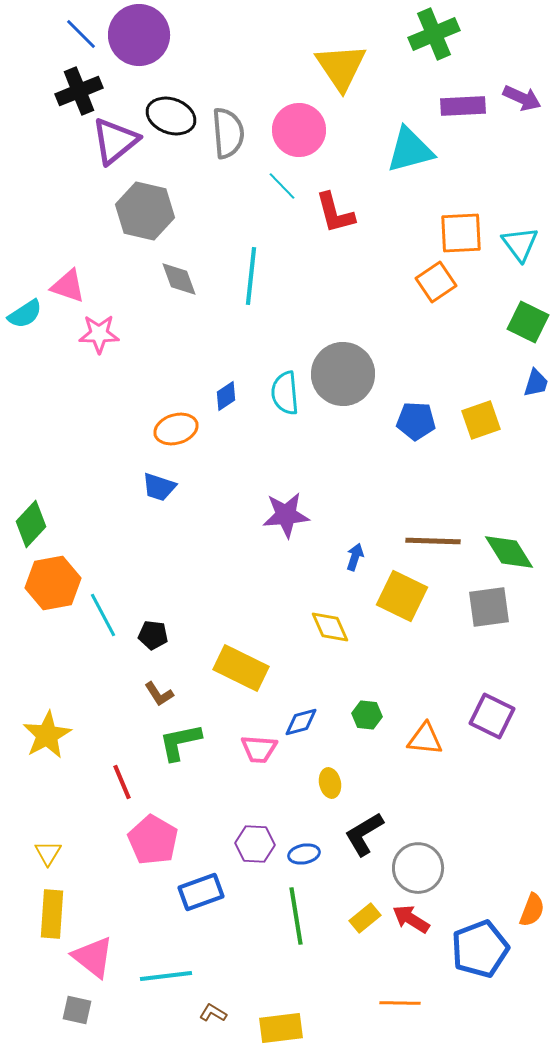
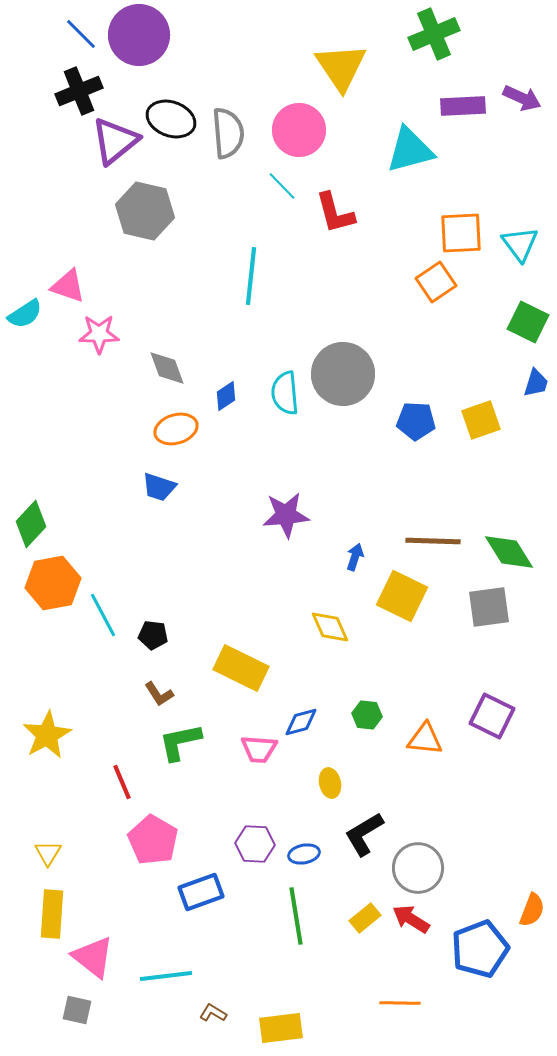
black ellipse at (171, 116): moved 3 px down
gray diamond at (179, 279): moved 12 px left, 89 px down
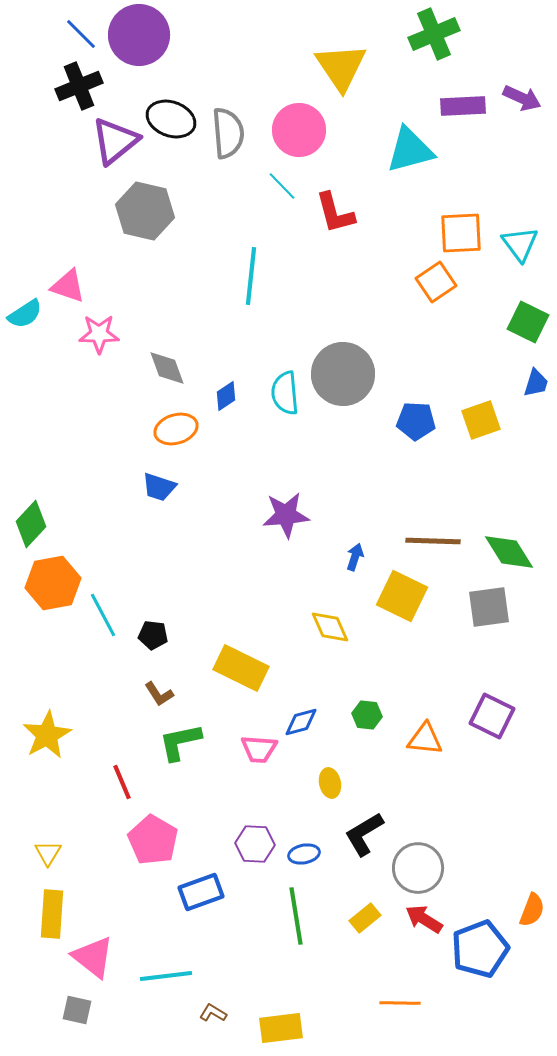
black cross at (79, 91): moved 5 px up
red arrow at (411, 919): moved 13 px right
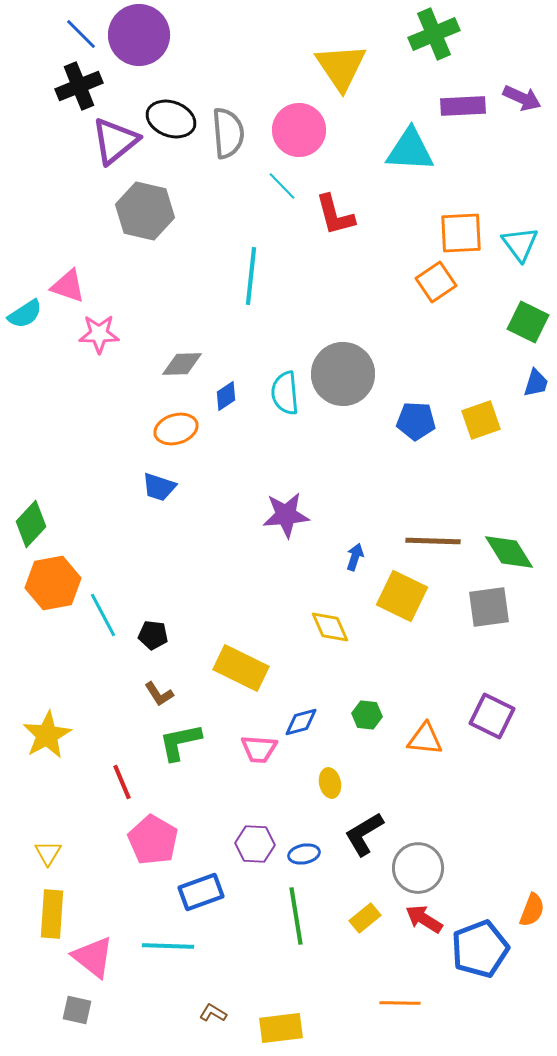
cyan triangle at (410, 150): rotated 18 degrees clockwise
red L-shape at (335, 213): moved 2 px down
gray diamond at (167, 368): moved 15 px right, 4 px up; rotated 72 degrees counterclockwise
cyan line at (166, 976): moved 2 px right, 30 px up; rotated 9 degrees clockwise
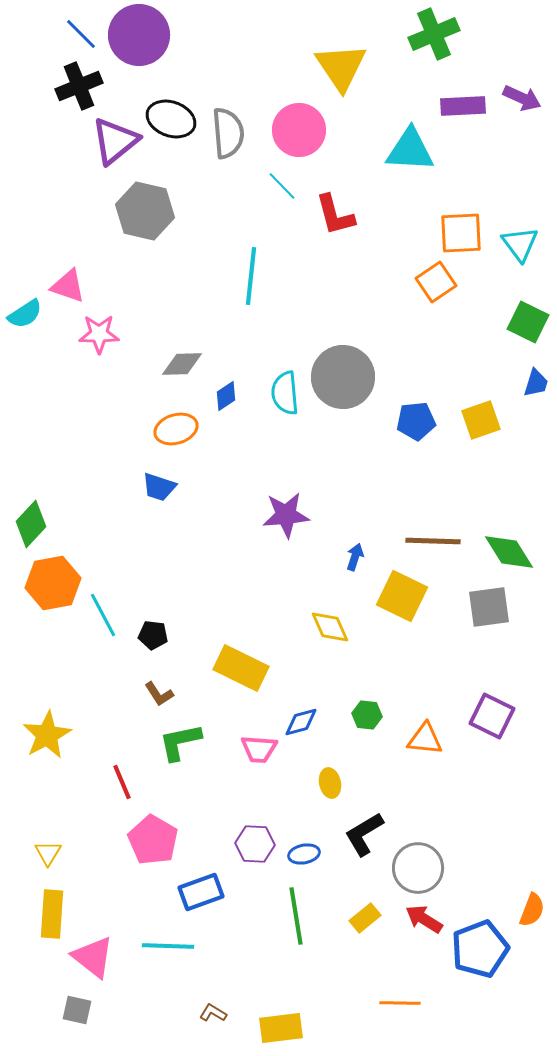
gray circle at (343, 374): moved 3 px down
blue pentagon at (416, 421): rotated 9 degrees counterclockwise
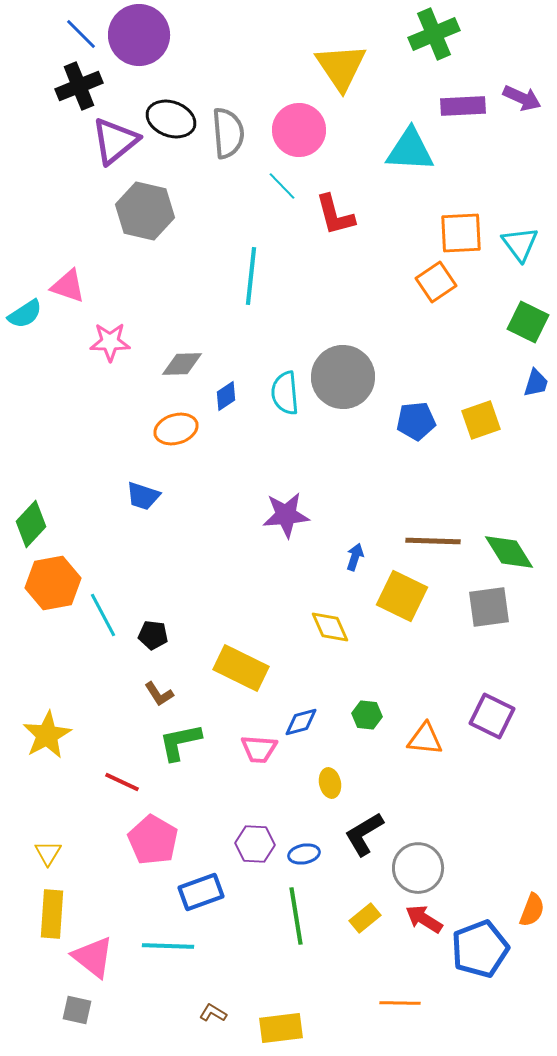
pink star at (99, 334): moved 11 px right, 8 px down
blue trapezoid at (159, 487): moved 16 px left, 9 px down
red line at (122, 782): rotated 42 degrees counterclockwise
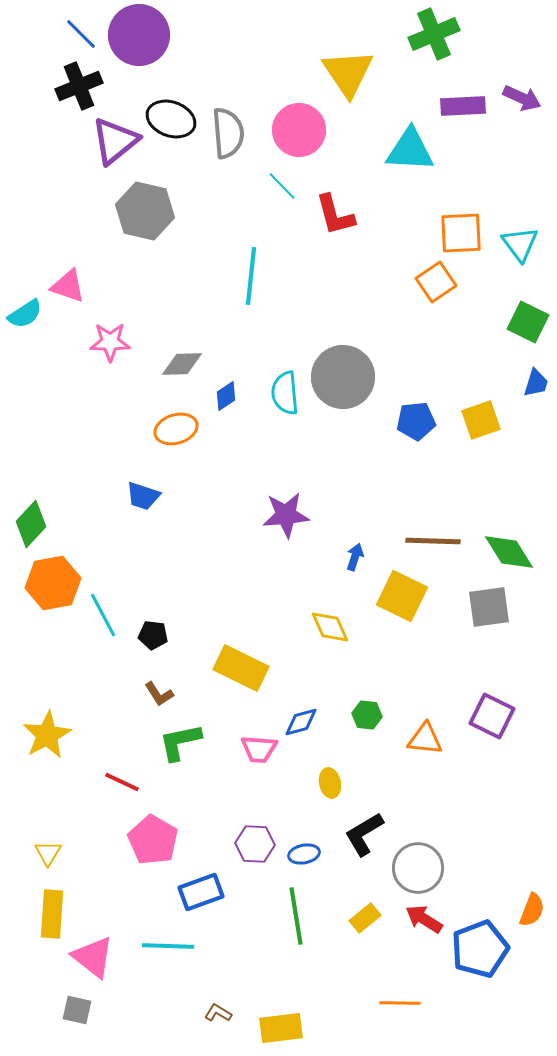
yellow triangle at (341, 67): moved 7 px right, 6 px down
brown L-shape at (213, 1013): moved 5 px right
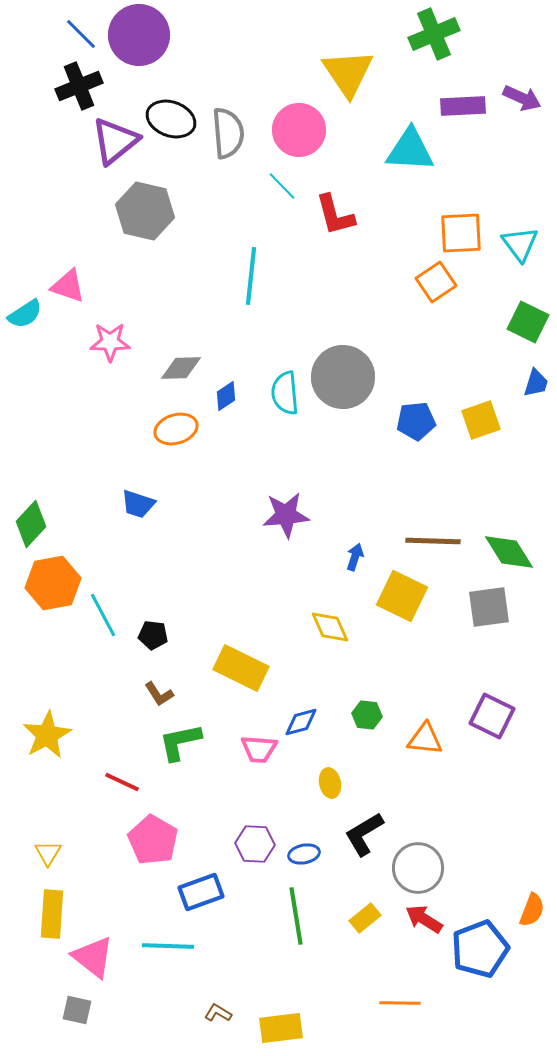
gray diamond at (182, 364): moved 1 px left, 4 px down
blue trapezoid at (143, 496): moved 5 px left, 8 px down
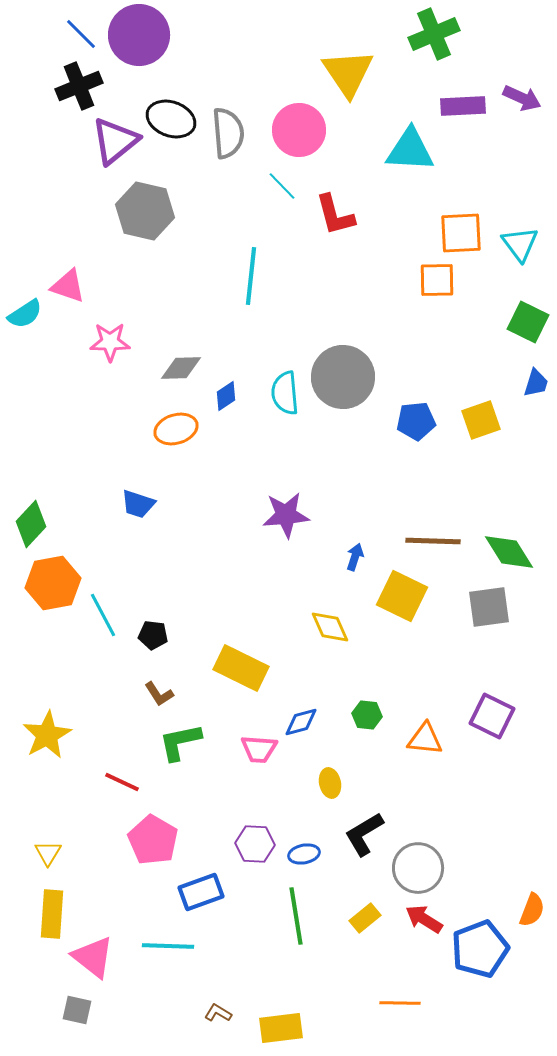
orange square at (436, 282): moved 1 px right, 2 px up; rotated 33 degrees clockwise
